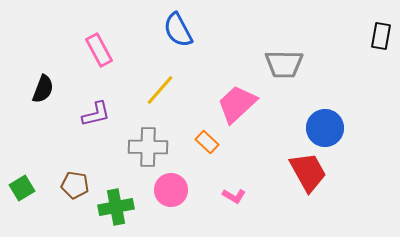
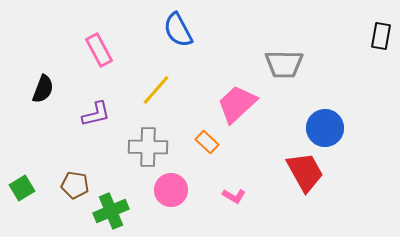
yellow line: moved 4 px left
red trapezoid: moved 3 px left
green cross: moved 5 px left, 4 px down; rotated 12 degrees counterclockwise
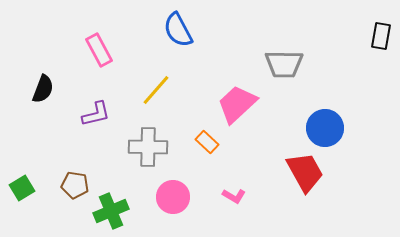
pink circle: moved 2 px right, 7 px down
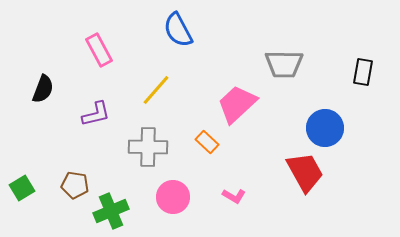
black rectangle: moved 18 px left, 36 px down
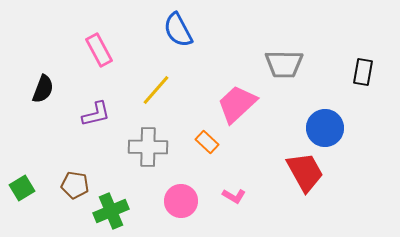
pink circle: moved 8 px right, 4 px down
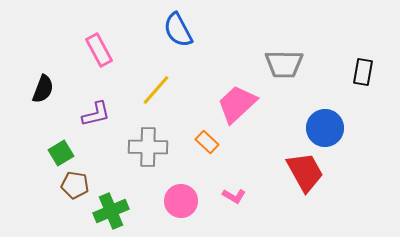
green square: moved 39 px right, 35 px up
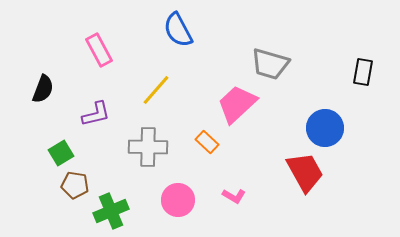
gray trapezoid: moved 14 px left; rotated 15 degrees clockwise
pink circle: moved 3 px left, 1 px up
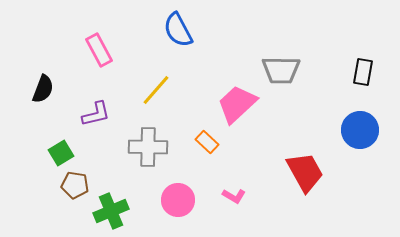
gray trapezoid: moved 11 px right, 6 px down; rotated 15 degrees counterclockwise
blue circle: moved 35 px right, 2 px down
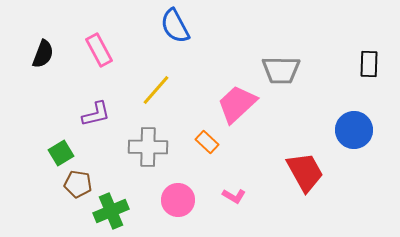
blue semicircle: moved 3 px left, 4 px up
black rectangle: moved 6 px right, 8 px up; rotated 8 degrees counterclockwise
black semicircle: moved 35 px up
blue circle: moved 6 px left
brown pentagon: moved 3 px right, 1 px up
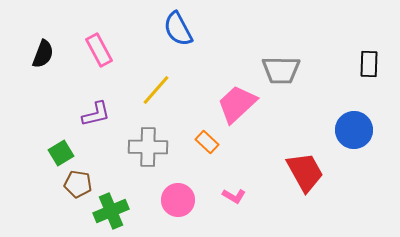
blue semicircle: moved 3 px right, 3 px down
